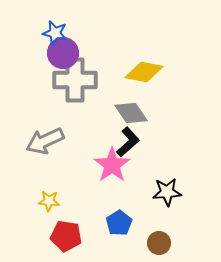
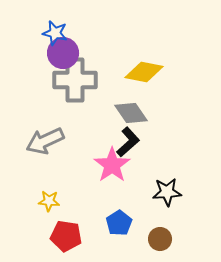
brown circle: moved 1 px right, 4 px up
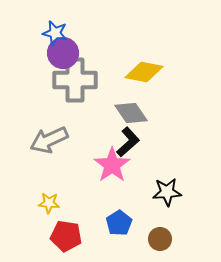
gray arrow: moved 4 px right, 1 px up
yellow star: moved 2 px down
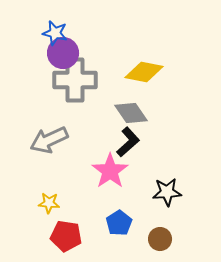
pink star: moved 2 px left, 6 px down
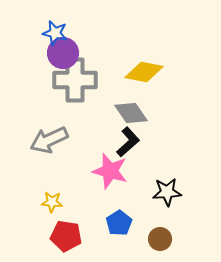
pink star: rotated 21 degrees counterclockwise
yellow star: moved 3 px right, 1 px up
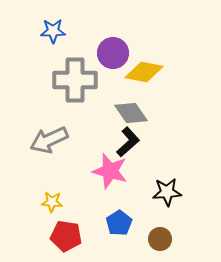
blue star: moved 2 px left, 2 px up; rotated 15 degrees counterclockwise
purple circle: moved 50 px right
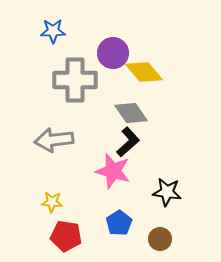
yellow diamond: rotated 39 degrees clockwise
gray arrow: moved 5 px right; rotated 18 degrees clockwise
pink star: moved 3 px right
black star: rotated 12 degrees clockwise
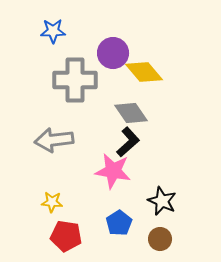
pink star: rotated 6 degrees counterclockwise
black star: moved 5 px left, 9 px down; rotated 16 degrees clockwise
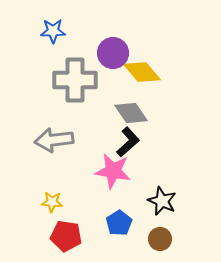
yellow diamond: moved 2 px left
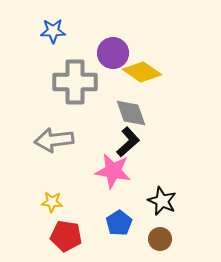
yellow diamond: rotated 15 degrees counterclockwise
gray cross: moved 2 px down
gray diamond: rotated 16 degrees clockwise
